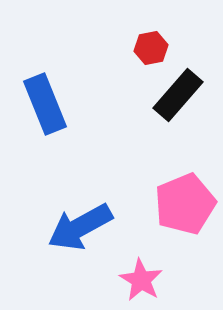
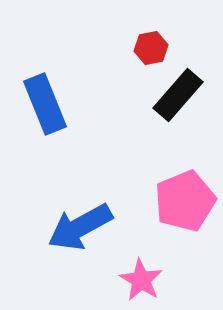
pink pentagon: moved 3 px up
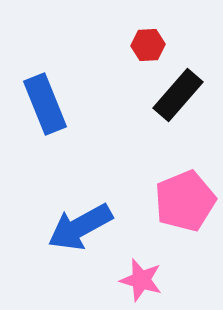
red hexagon: moved 3 px left, 3 px up; rotated 8 degrees clockwise
pink star: rotated 15 degrees counterclockwise
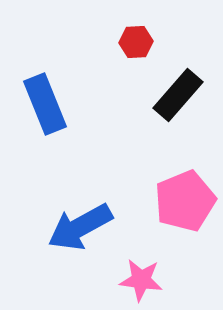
red hexagon: moved 12 px left, 3 px up
pink star: rotated 9 degrees counterclockwise
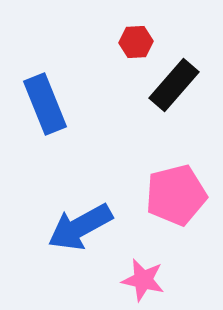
black rectangle: moved 4 px left, 10 px up
pink pentagon: moved 9 px left, 6 px up; rotated 8 degrees clockwise
pink star: moved 2 px right; rotated 6 degrees clockwise
